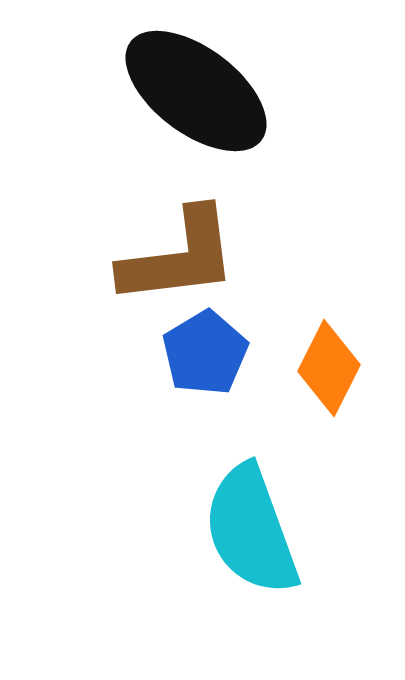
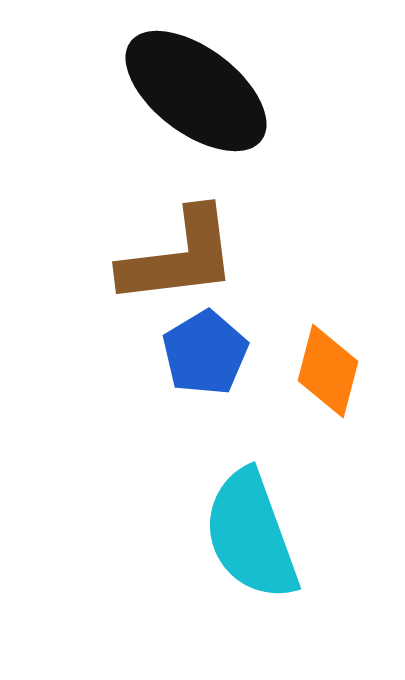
orange diamond: moved 1 px left, 3 px down; rotated 12 degrees counterclockwise
cyan semicircle: moved 5 px down
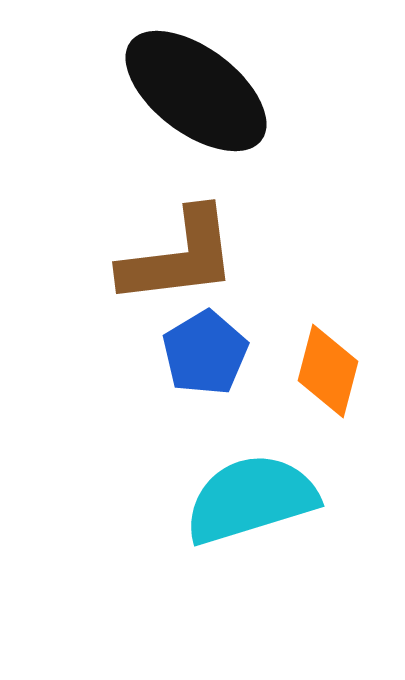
cyan semicircle: moved 36 px up; rotated 93 degrees clockwise
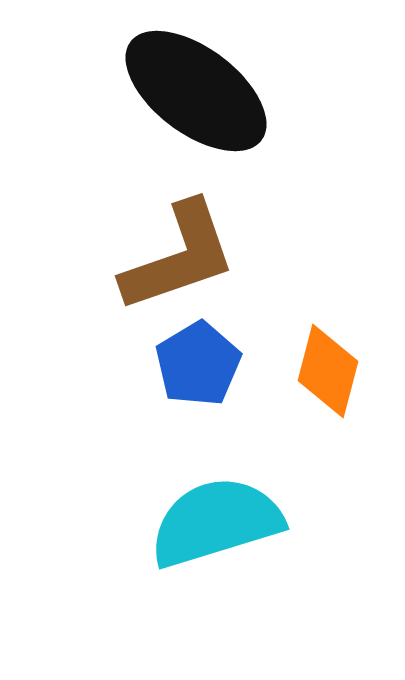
brown L-shape: rotated 12 degrees counterclockwise
blue pentagon: moved 7 px left, 11 px down
cyan semicircle: moved 35 px left, 23 px down
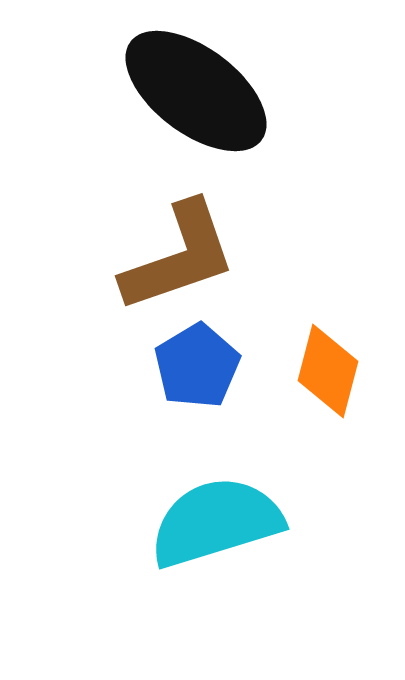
blue pentagon: moved 1 px left, 2 px down
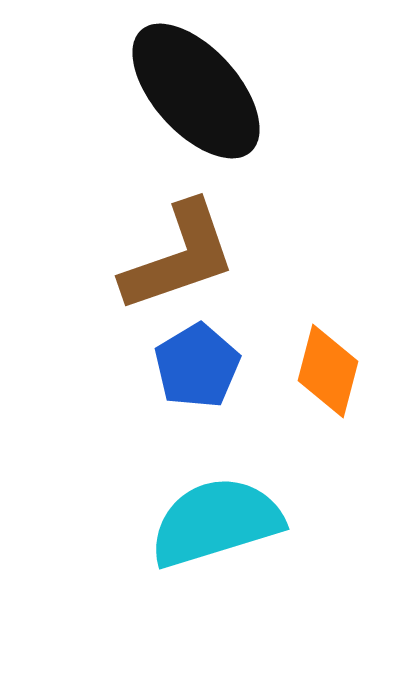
black ellipse: rotated 11 degrees clockwise
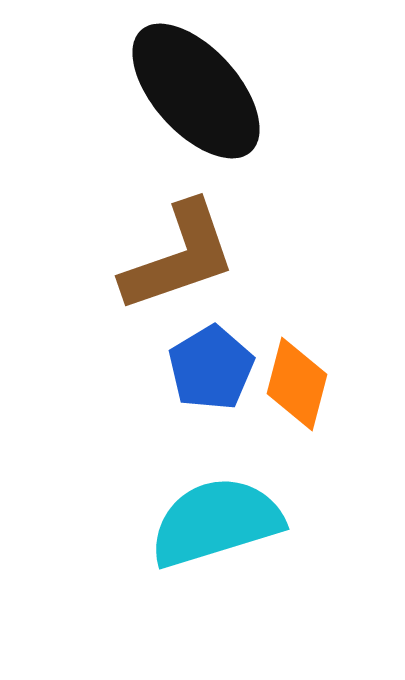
blue pentagon: moved 14 px right, 2 px down
orange diamond: moved 31 px left, 13 px down
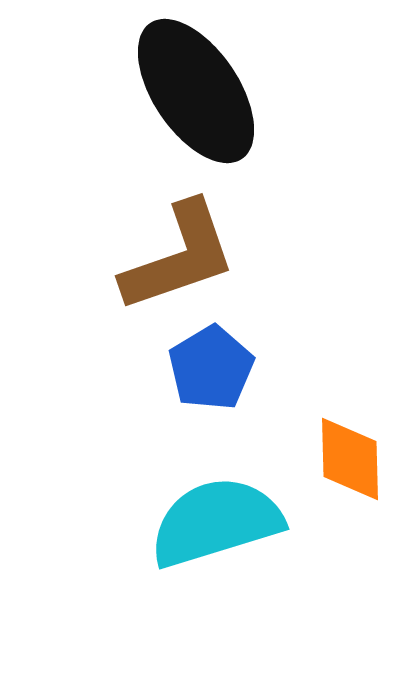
black ellipse: rotated 8 degrees clockwise
orange diamond: moved 53 px right, 75 px down; rotated 16 degrees counterclockwise
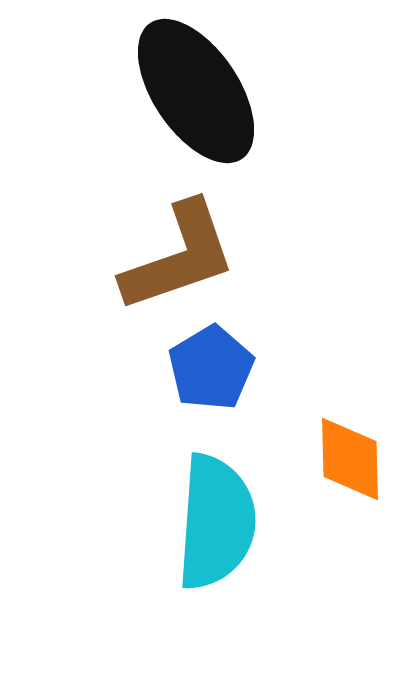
cyan semicircle: rotated 111 degrees clockwise
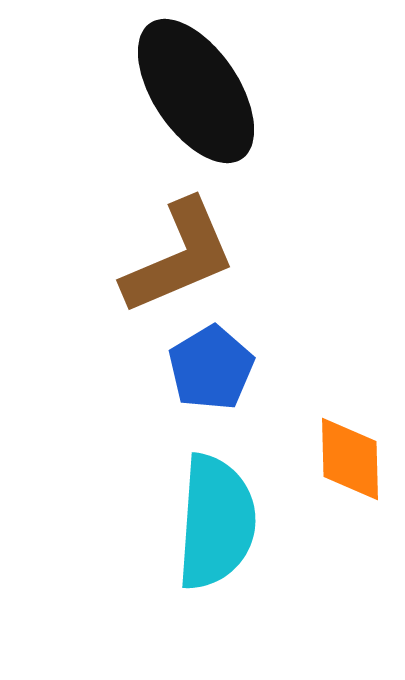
brown L-shape: rotated 4 degrees counterclockwise
